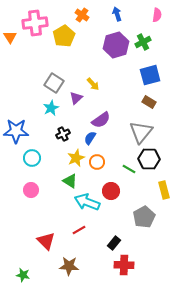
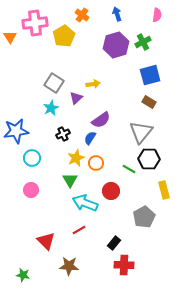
yellow arrow: rotated 56 degrees counterclockwise
blue star: rotated 10 degrees counterclockwise
orange circle: moved 1 px left, 1 px down
green triangle: moved 1 px up; rotated 28 degrees clockwise
cyan arrow: moved 2 px left, 1 px down
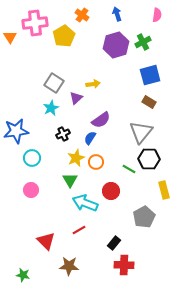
orange circle: moved 1 px up
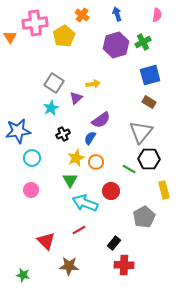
blue star: moved 2 px right
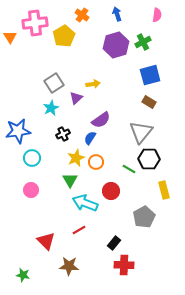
gray square: rotated 24 degrees clockwise
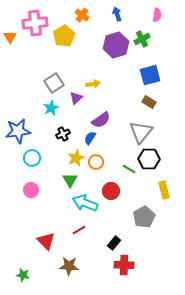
green cross: moved 1 px left, 3 px up
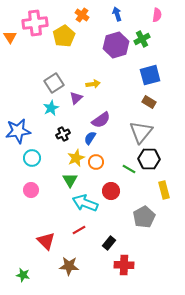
black rectangle: moved 5 px left
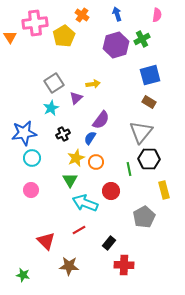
purple semicircle: rotated 18 degrees counterclockwise
blue star: moved 6 px right, 2 px down
green line: rotated 48 degrees clockwise
